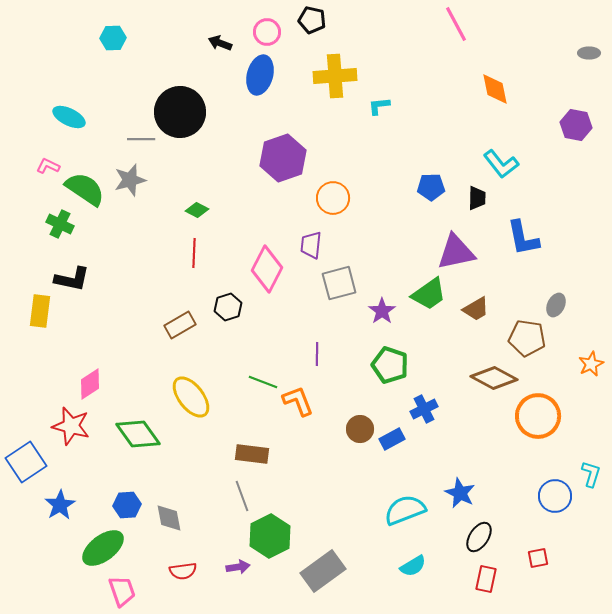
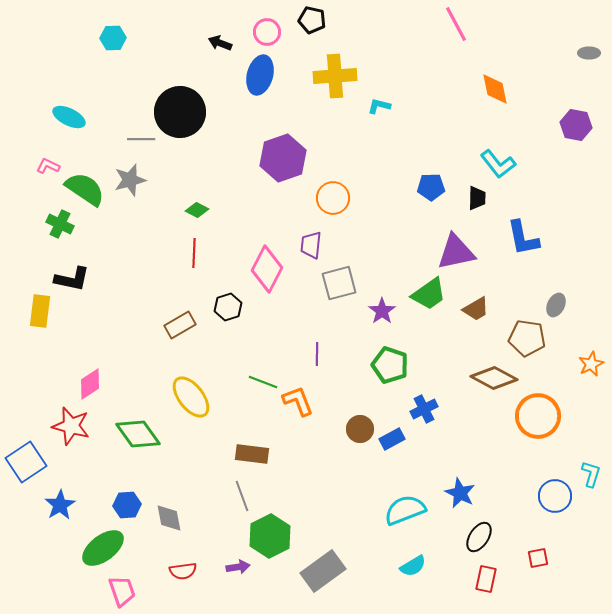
cyan L-shape at (379, 106): rotated 20 degrees clockwise
cyan L-shape at (501, 164): moved 3 px left
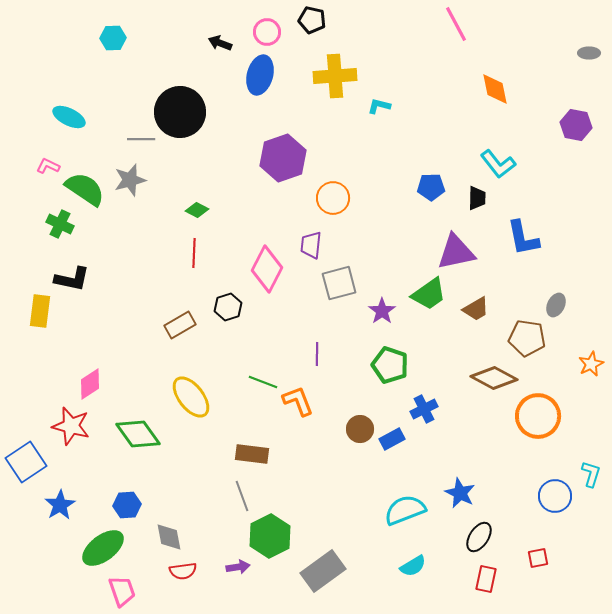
gray diamond at (169, 518): moved 19 px down
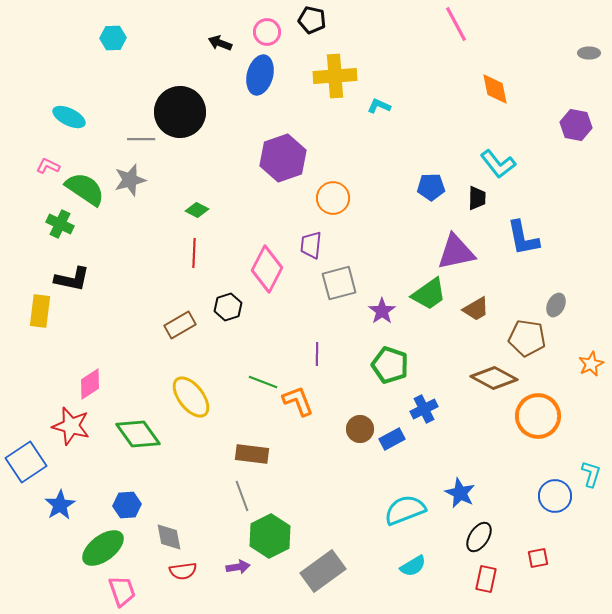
cyan L-shape at (379, 106): rotated 10 degrees clockwise
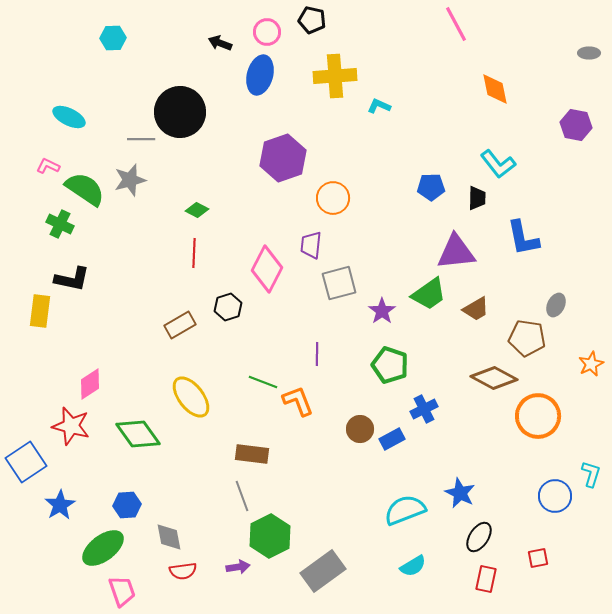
purple triangle at (456, 252): rotated 6 degrees clockwise
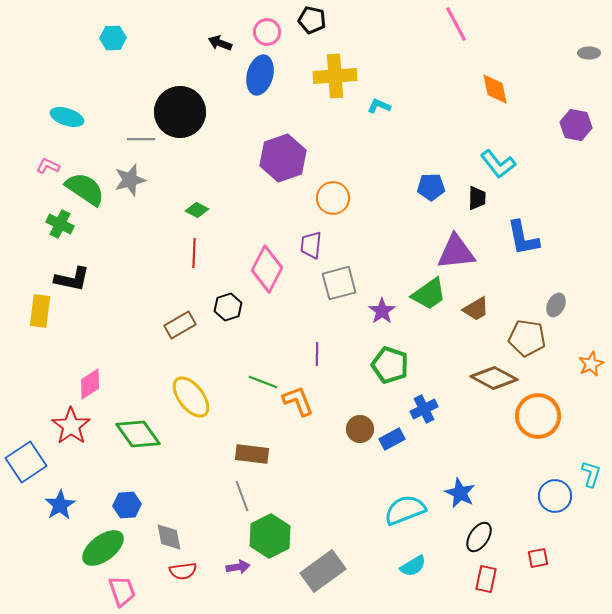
cyan ellipse at (69, 117): moved 2 px left; rotated 8 degrees counterclockwise
red star at (71, 426): rotated 21 degrees clockwise
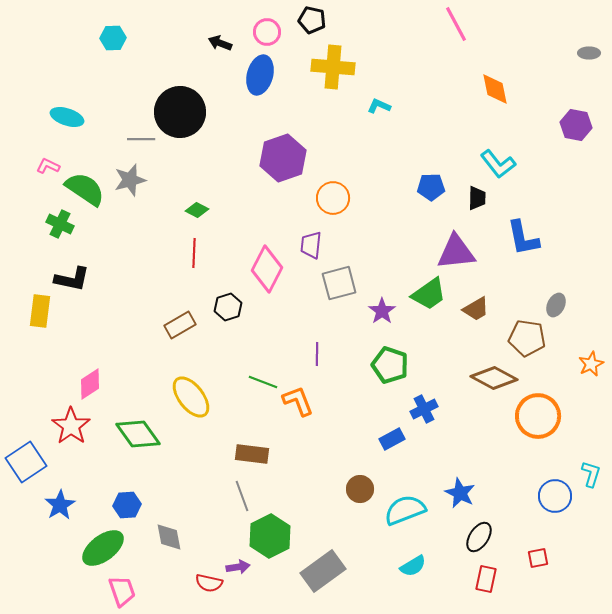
yellow cross at (335, 76): moved 2 px left, 9 px up; rotated 9 degrees clockwise
brown circle at (360, 429): moved 60 px down
red semicircle at (183, 571): moved 26 px right, 12 px down; rotated 20 degrees clockwise
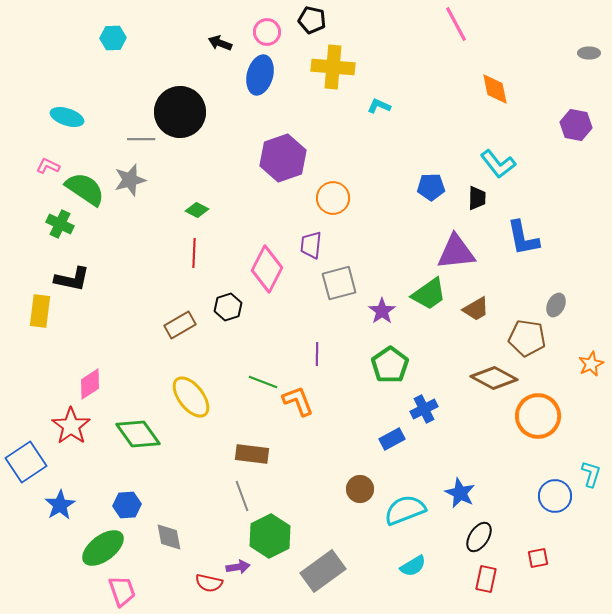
green pentagon at (390, 365): rotated 18 degrees clockwise
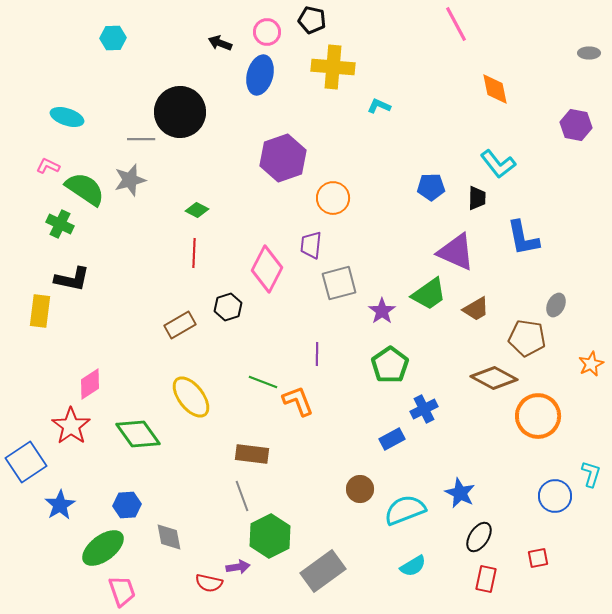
purple triangle at (456, 252): rotated 30 degrees clockwise
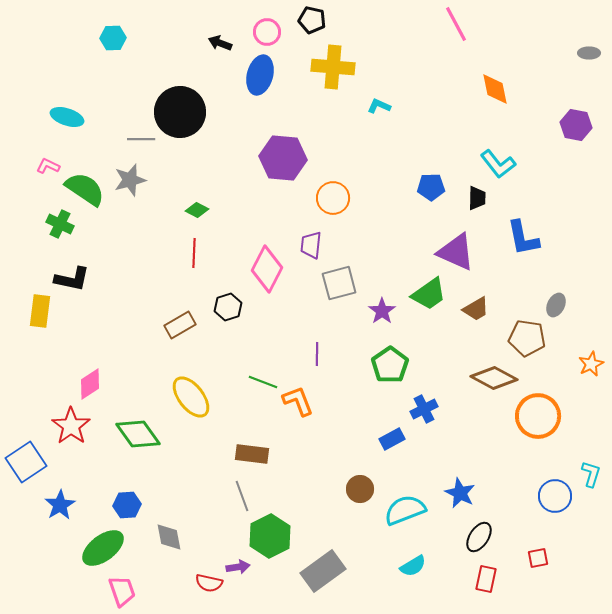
purple hexagon at (283, 158): rotated 24 degrees clockwise
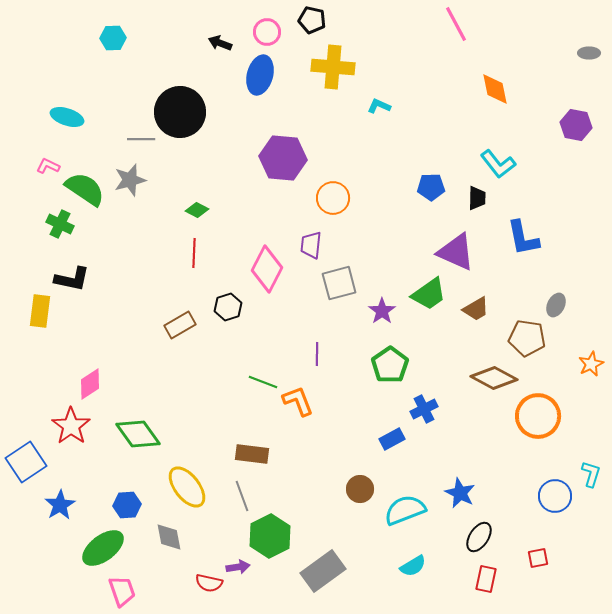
yellow ellipse at (191, 397): moved 4 px left, 90 px down
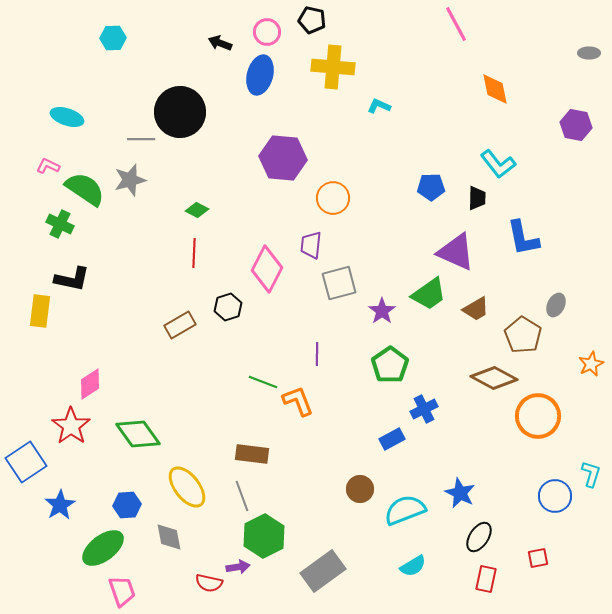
brown pentagon at (527, 338): moved 4 px left, 3 px up; rotated 24 degrees clockwise
green hexagon at (270, 536): moved 6 px left
